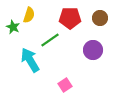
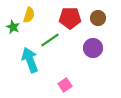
brown circle: moved 2 px left
purple circle: moved 2 px up
cyan arrow: rotated 10 degrees clockwise
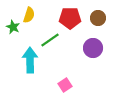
cyan arrow: rotated 20 degrees clockwise
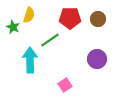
brown circle: moved 1 px down
purple circle: moved 4 px right, 11 px down
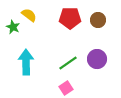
yellow semicircle: rotated 70 degrees counterclockwise
brown circle: moved 1 px down
green line: moved 18 px right, 23 px down
cyan arrow: moved 4 px left, 2 px down
pink square: moved 1 px right, 3 px down
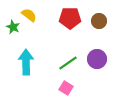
brown circle: moved 1 px right, 1 px down
pink square: rotated 24 degrees counterclockwise
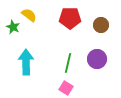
brown circle: moved 2 px right, 4 px down
green line: rotated 42 degrees counterclockwise
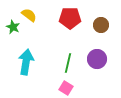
cyan arrow: rotated 10 degrees clockwise
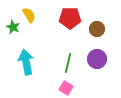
yellow semicircle: rotated 21 degrees clockwise
brown circle: moved 4 px left, 4 px down
cyan arrow: rotated 20 degrees counterclockwise
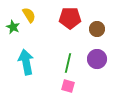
pink square: moved 2 px right, 2 px up; rotated 16 degrees counterclockwise
